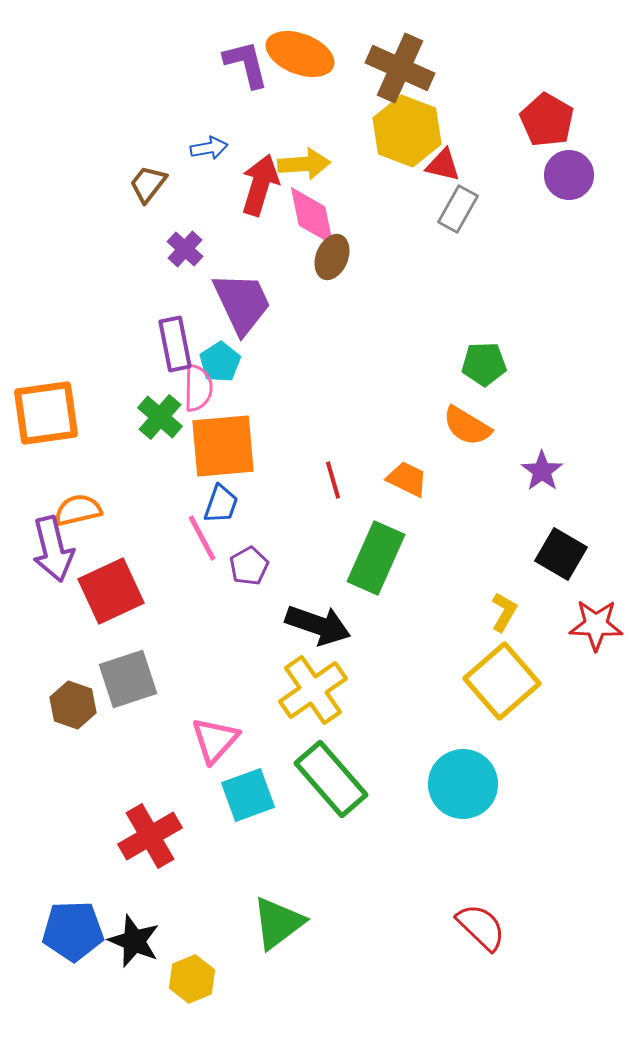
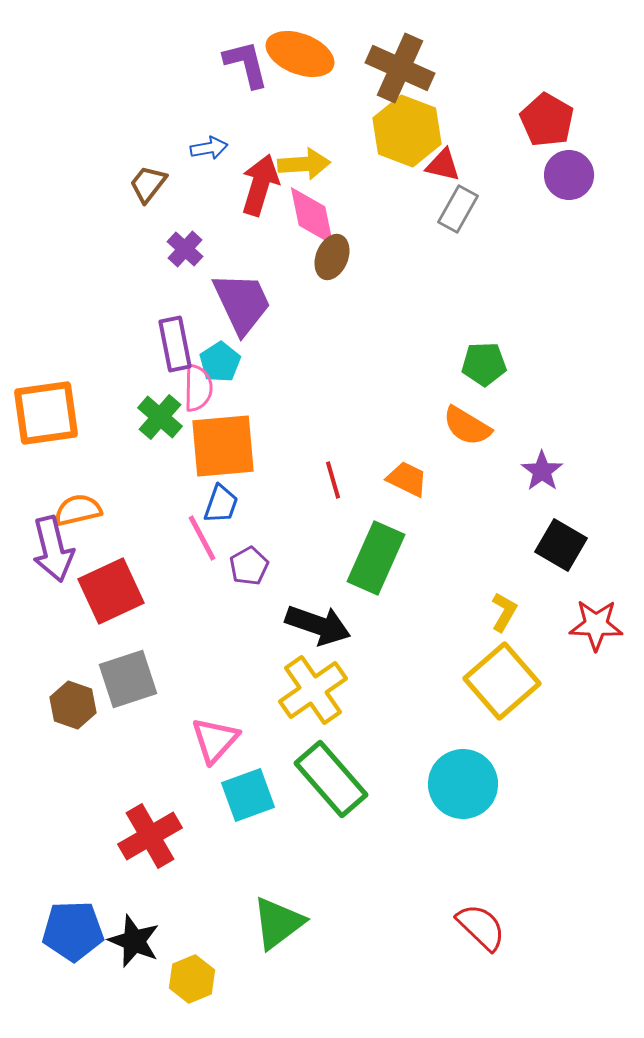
black square at (561, 554): moved 9 px up
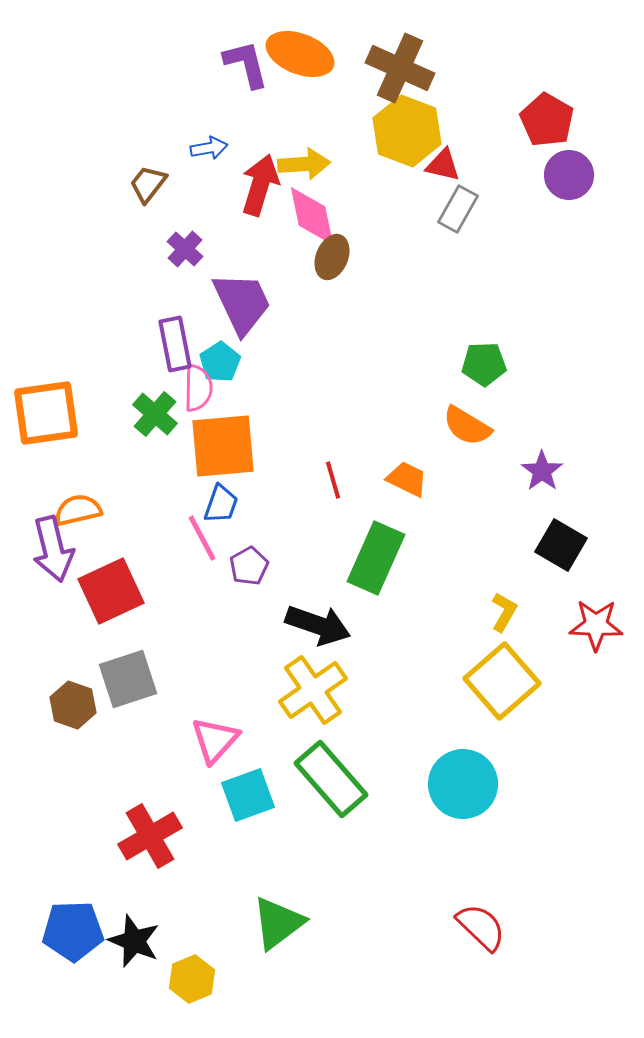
green cross at (160, 417): moved 5 px left, 3 px up
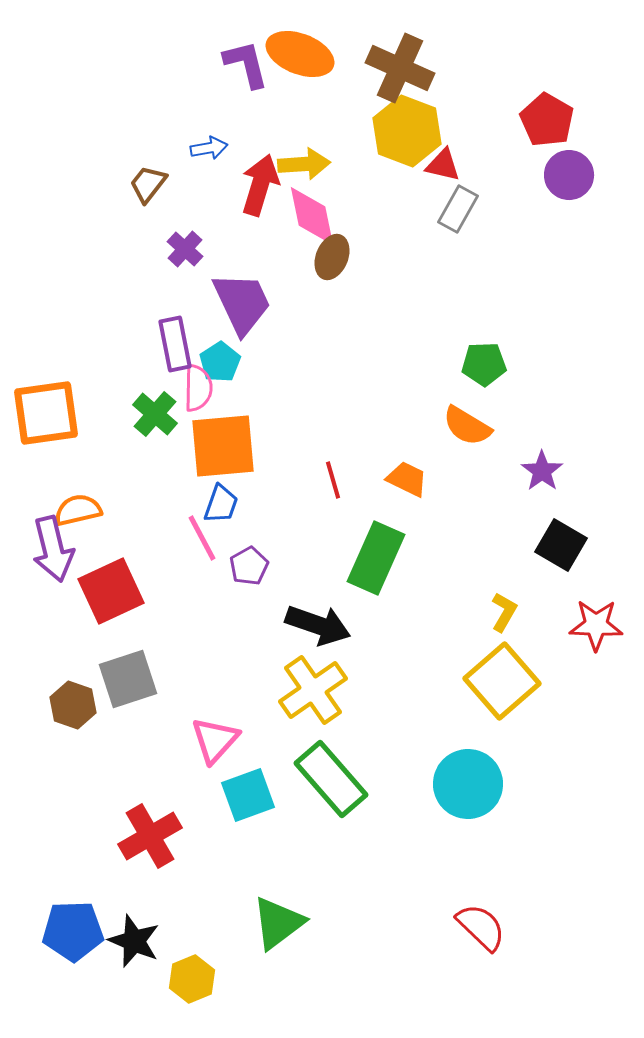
cyan circle at (463, 784): moved 5 px right
